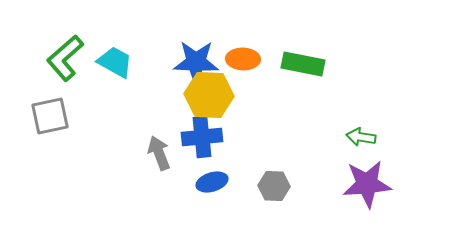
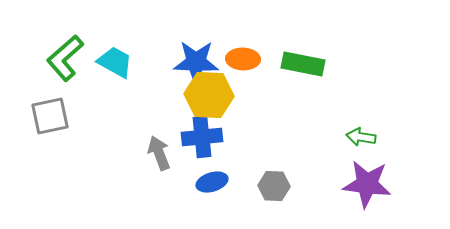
purple star: rotated 12 degrees clockwise
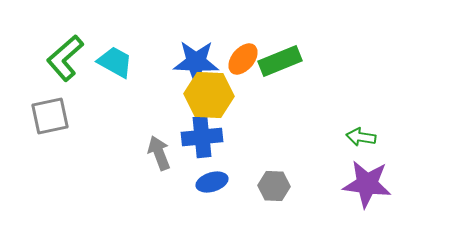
orange ellipse: rotated 52 degrees counterclockwise
green rectangle: moved 23 px left, 3 px up; rotated 33 degrees counterclockwise
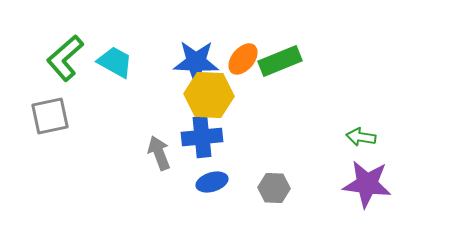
gray hexagon: moved 2 px down
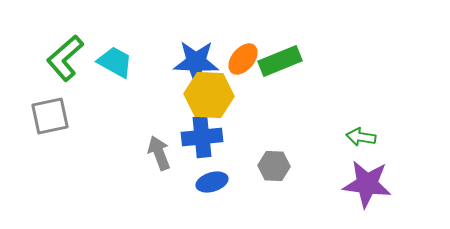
gray hexagon: moved 22 px up
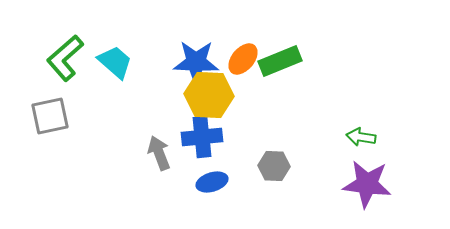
cyan trapezoid: rotated 12 degrees clockwise
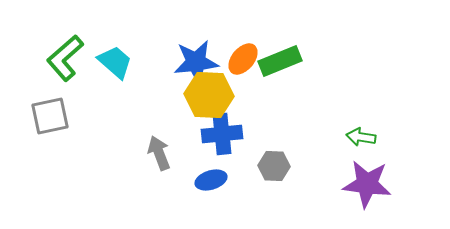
blue star: rotated 9 degrees counterclockwise
blue cross: moved 20 px right, 3 px up
blue ellipse: moved 1 px left, 2 px up
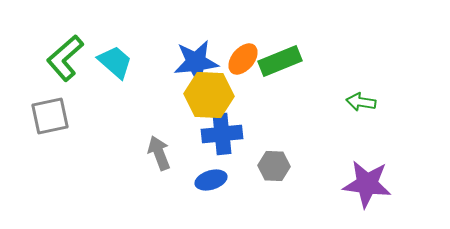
green arrow: moved 35 px up
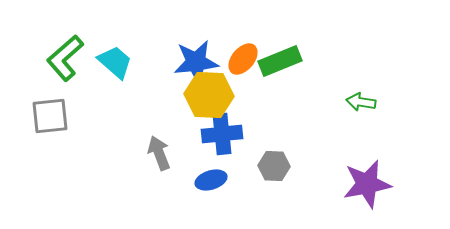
gray square: rotated 6 degrees clockwise
purple star: rotated 18 degrees counterclockwise
